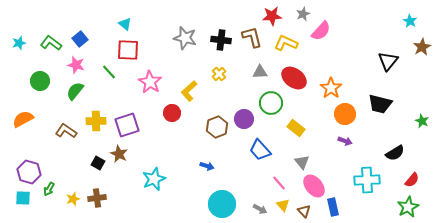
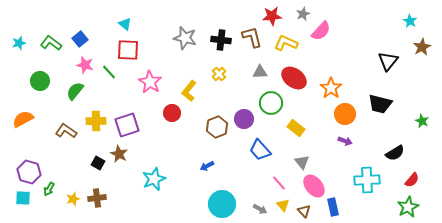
pink star at (76, 65): moved 9 px right
yellow L-shape at (189, 91): rotated 10 degrees counterclockwise
blue arrow at (207, 166): rotated 136 degrees clockwise
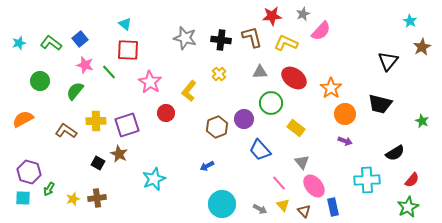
red circle at (172, 113): moved 6 px left
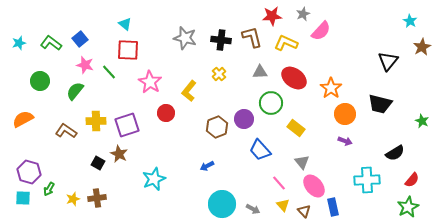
gray arrow at (260, 209): moved 7 px left
